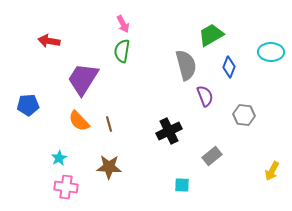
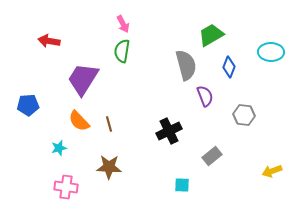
cyan star: moved 10 px up; rotated 14 degrees clockwise
yellow arrow: rotated 42 degrees clockwise
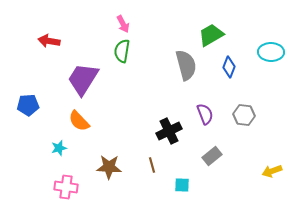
purple semicircle: moved 18 px down
brown line: moved 43 px right, 41 px down
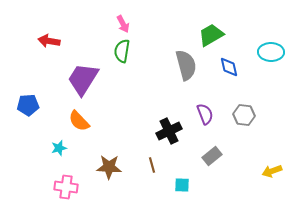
blue diamond: rotated 35 degrees counterclockwise
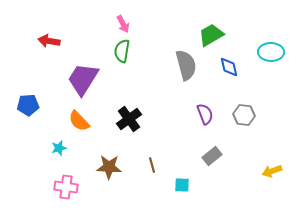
black cross: moved 40 px left, 12 px up; rotated 10 degrees counterclockwise
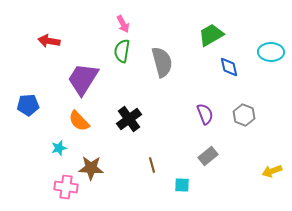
gray semicircle: moved 24 px left, 3 px up
gray hexagon: rotated 15 degrees clockwise
gray rectangle: moved 4 px left
brown star: moved 18 px left, 1 px down
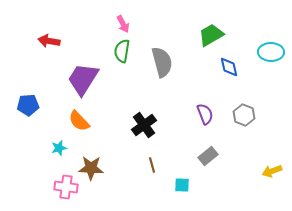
black cross: moved 15 px right, 6 px down
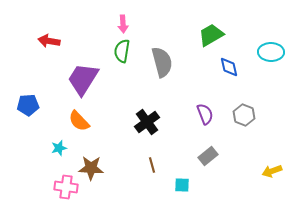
pink arrow: rotated 24 degrees clockwise
black cross: moved 3 px right, 3 px up
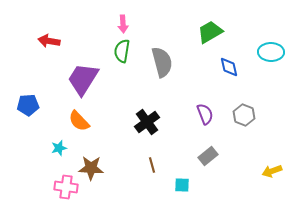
green trapezoid: moved 1 px left, 3 px up
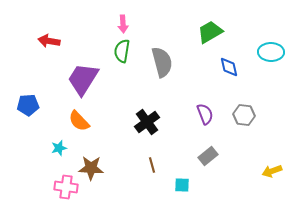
gray hexagon: rotated 15 degrees counterclockwise
